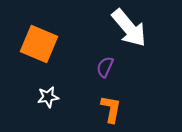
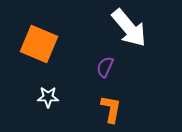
white star: rotated 10 degrees clockwise
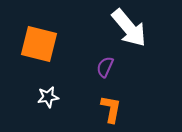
orange square: rotated 9 degrees counterclockwise
white star: rotated 10 degrees counterclockwise
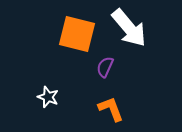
orange square: moved 38 px right, 10 px up
white star: rotated 30 degrees clockwise
orange L-shape: rotated 32 degrees counterclockwise
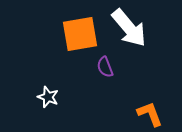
orange square: moved 3 px right; rotated 24 degrees counterclockwise
purple semicircle: rotated 45 degrees counterclockwise
orange L-shape: moved 39 px right, 5 px down
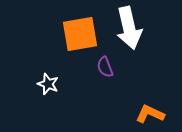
white arrow: rotated 27 degrees clockwise
white star: moved 13 px up
orange L-shape: rotated 44 degrees counterclockwise
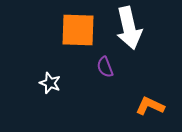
orange square: moved 2 px left, 4 px up; rotated 12 degrees clockwise
white star: moved 2 px right, 1 px up
orange L-shape: moved 8 px up
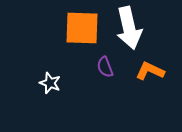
orange square: moved 4 px right, 2 px up
orange L-shape: moved 35 px up
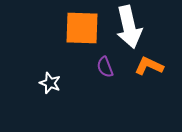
white arrow: moved 1 px up
orange L-shape: moved 1 px left, 5 px up
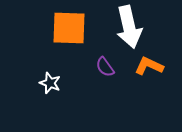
orange square: moved 13 px left
purple semicircle: rotated 15 degrees counterclockwise
